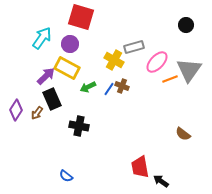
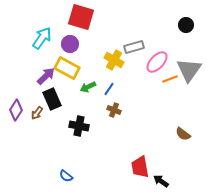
brown cross: moved 8 px left, 24 px down
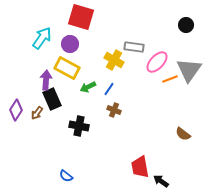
gray rectangle: rotated 24 degrees clockwise
purple arrow: moved 4 px down; rotated 42 degrees counterclockwise
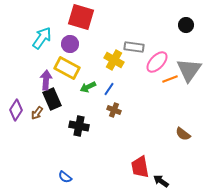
blue semicircle: moved 1 px left, 1 px down
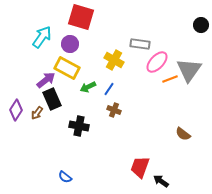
black circle: moved 15 px right
cyan arrow: moved 1 px up
gray rectangle: moved 6 px right, 3 px up
purple arrow: rotated 48 degrees clockwise
red trapezoid: rotated 30 degrees clockwise
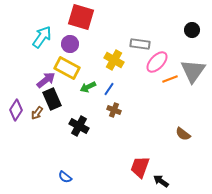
black circle: moved 9 px left, 5 px down
gray triangle: moved 4 px right, 1 px down
black cross: rotated 18 degrees clockwise
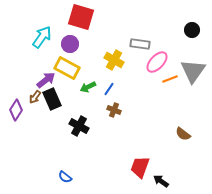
brown arrow: moved 2 px left, 16 px up
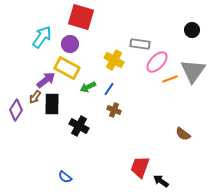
black rectangle: moved 5 px down; rotated 25 degrees clockwise
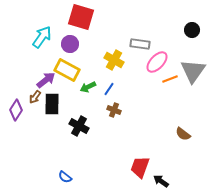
yellow rectangle: moved 2 px down
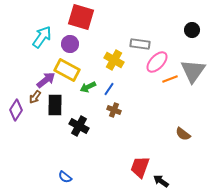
black rectangle: moved 3 px right, 1 px down
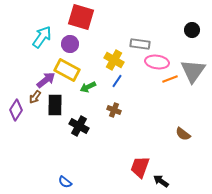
pink ellipse: rotated 55 degrees clockwise
blue line: moved 8 px right, 8 px up
blue semicircle: moved 5 px down
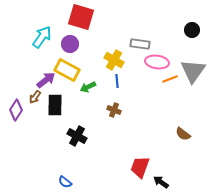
blue line: rotated 40 degrees counterclockwise
black cross: moved 2 px left, 10 px down
black arrow: moved 1 px down
